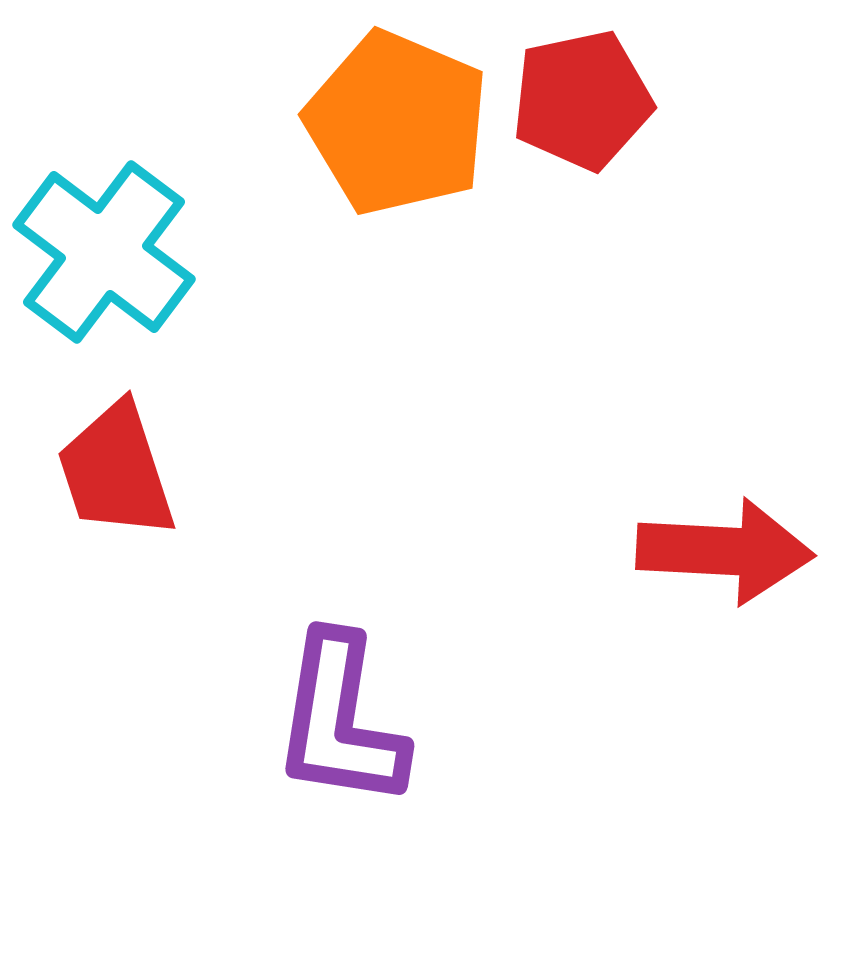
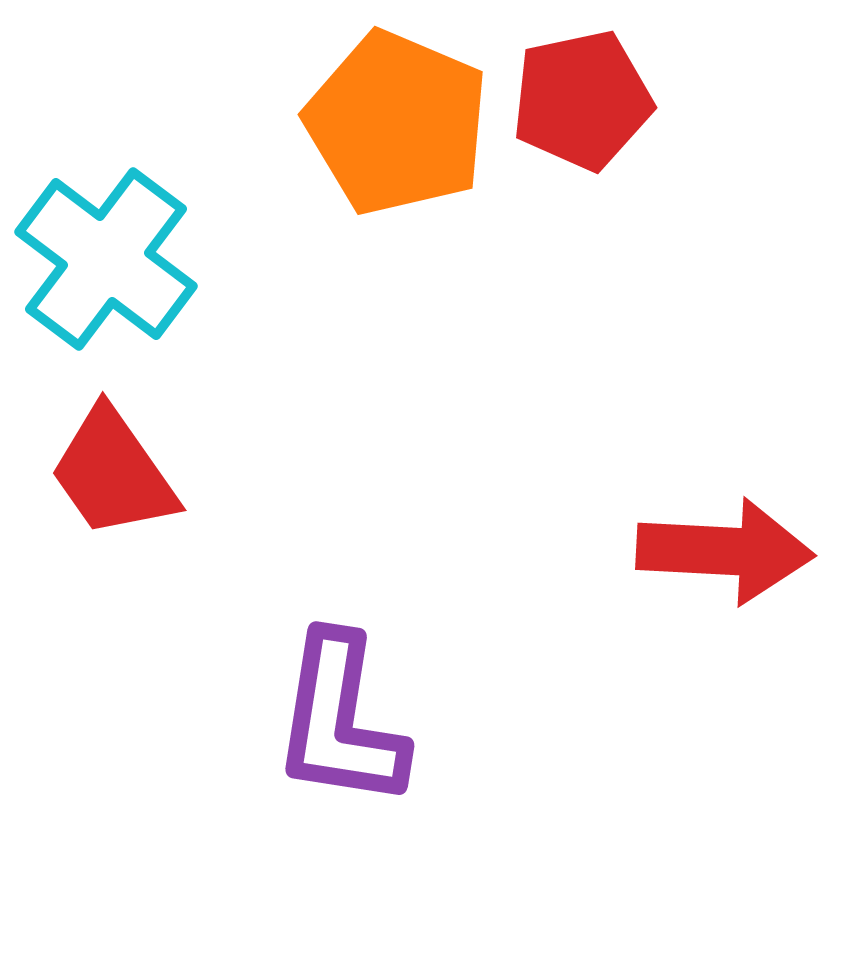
cyan cross: moved 2 px right, 7 px down
red trapezoid: moved 3 px left, 2 px down; rotated 17 degrees counterclockwise
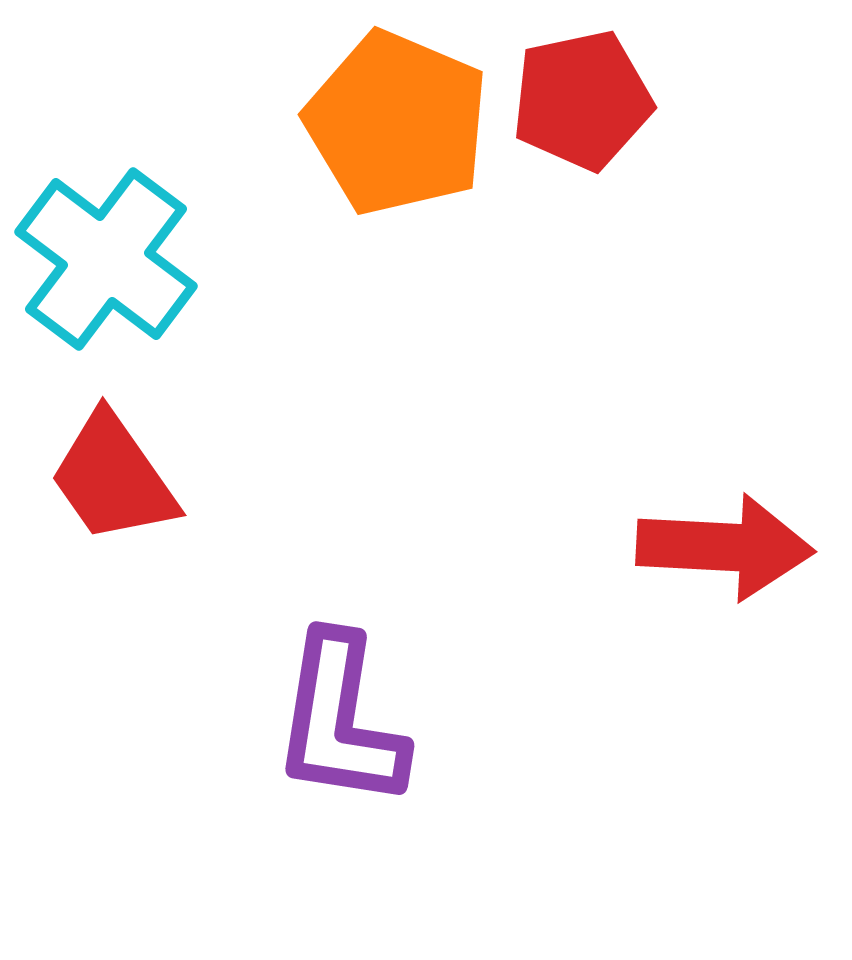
red trapezoid: moved 5 px down
red arrow: moved 4 px up
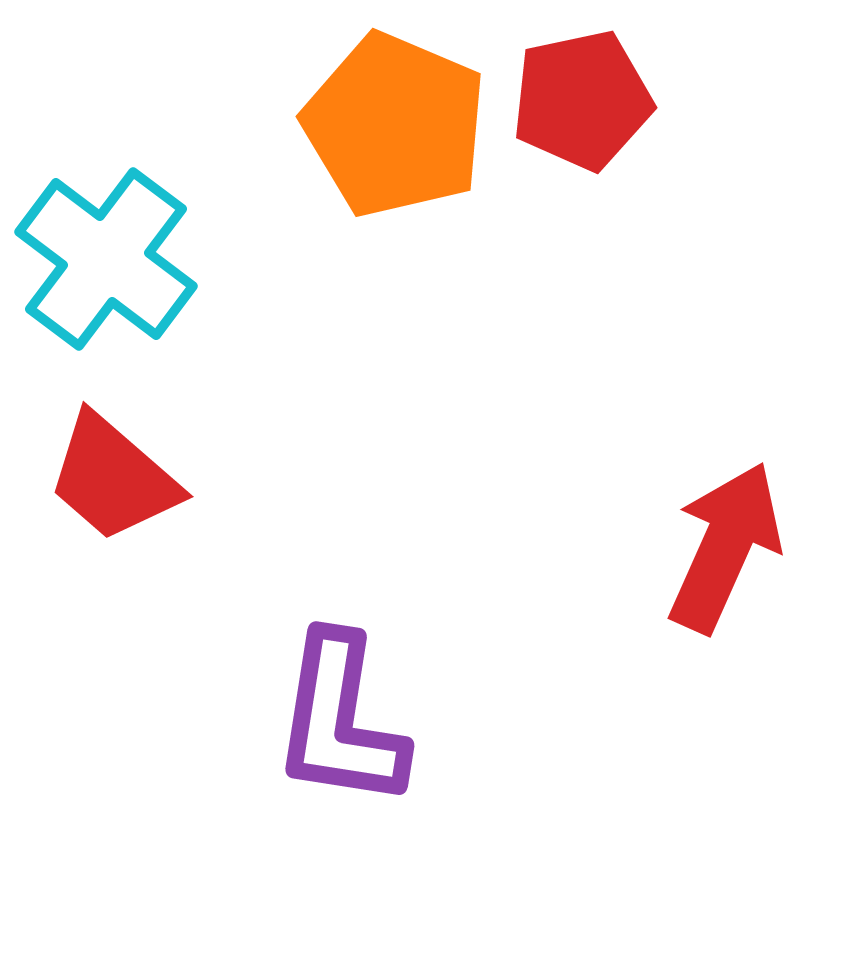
orange pentagon: moved 2 px left, 2 px down
red trapezoid: rotated 14 degrees counterclockwise
red arrow: rotated 69 degrees counterclockwise
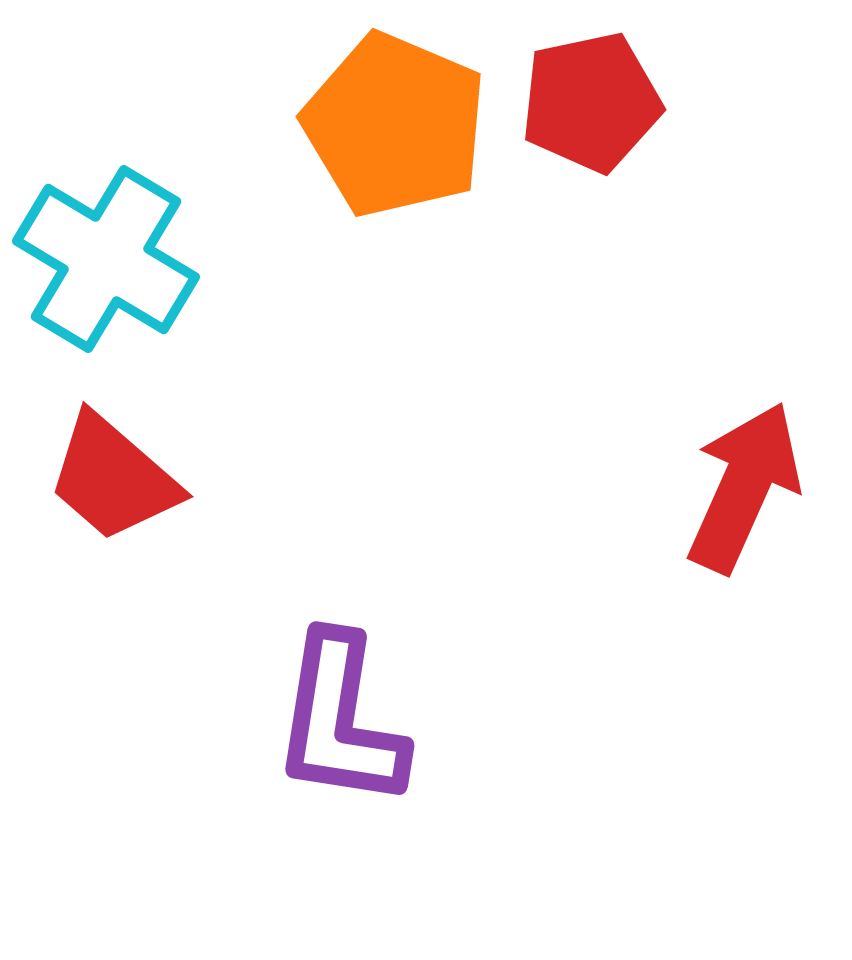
red pentagon: moved 9 px right, 2 px down
cyan cross: rotated 6 degrees counterclockwise
red arrow: moved 19 px right, 60 px up
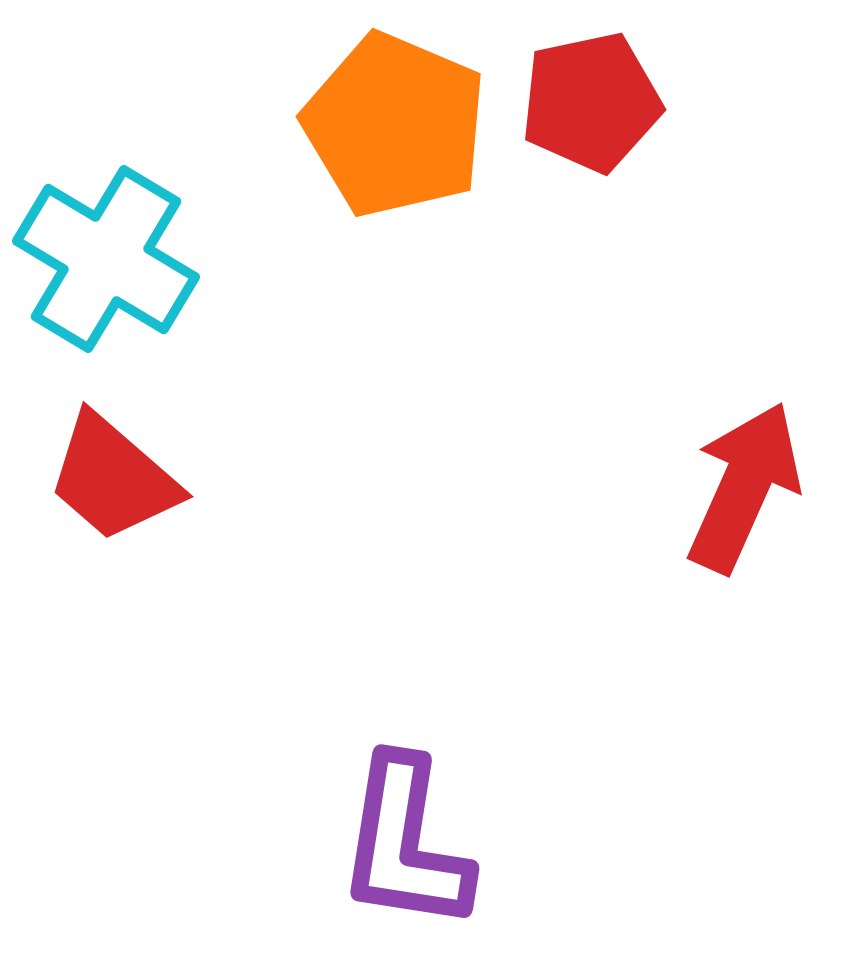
purple L-shape: moved 65 px right, 123 px down
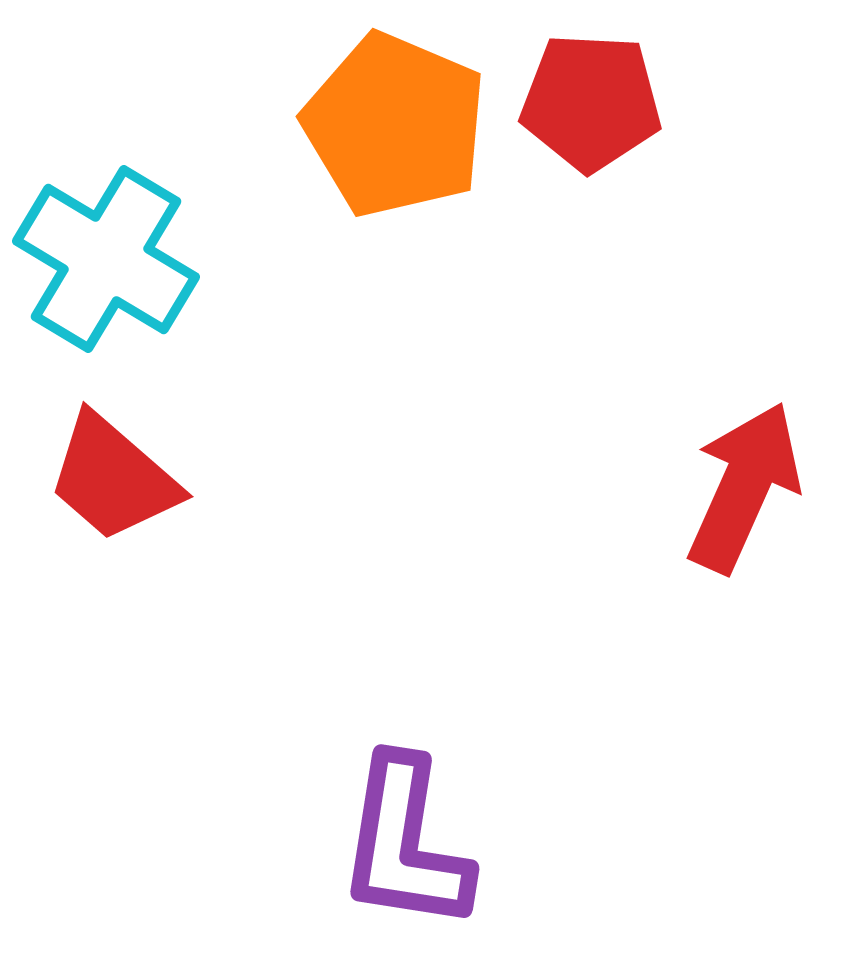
red pentagon: rotated 15 degrees clockwise
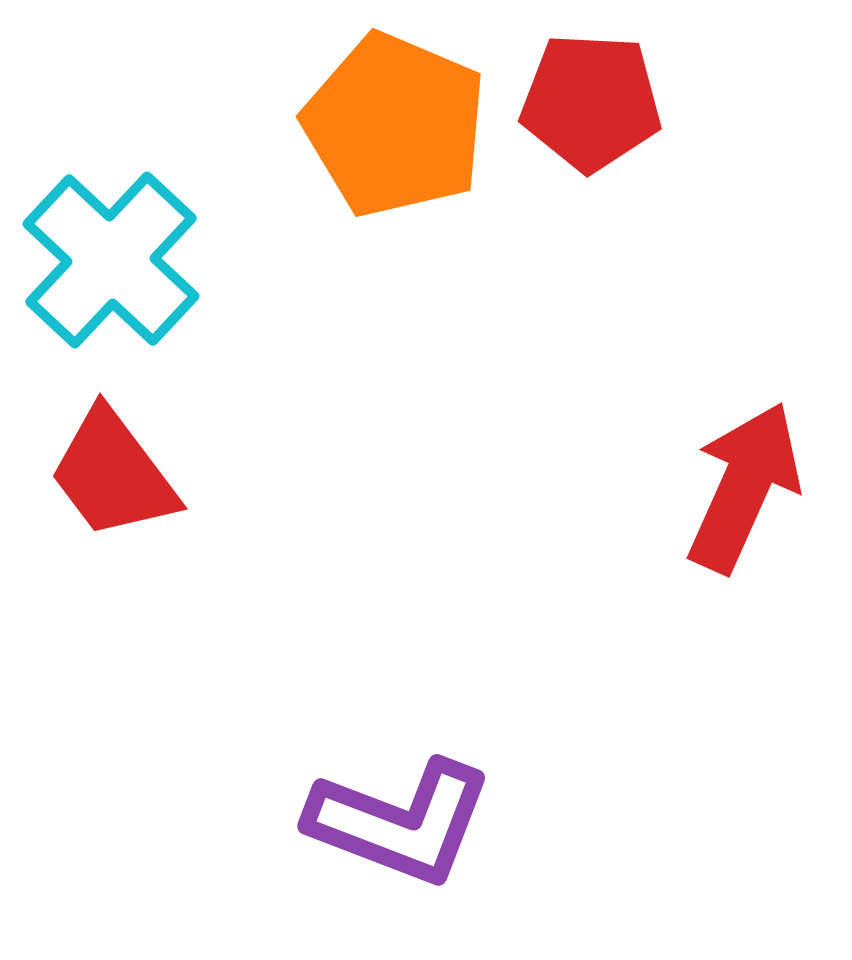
cyan cross: moved 5 px right, 1 px down; rotated 12 degrees clockwise
red trapezoid: moved 4 px up; rotated 12 degrees clockwise
purple L-shape: moved 5 px left, 22 px up; rotated 78 degrees counterclockwise
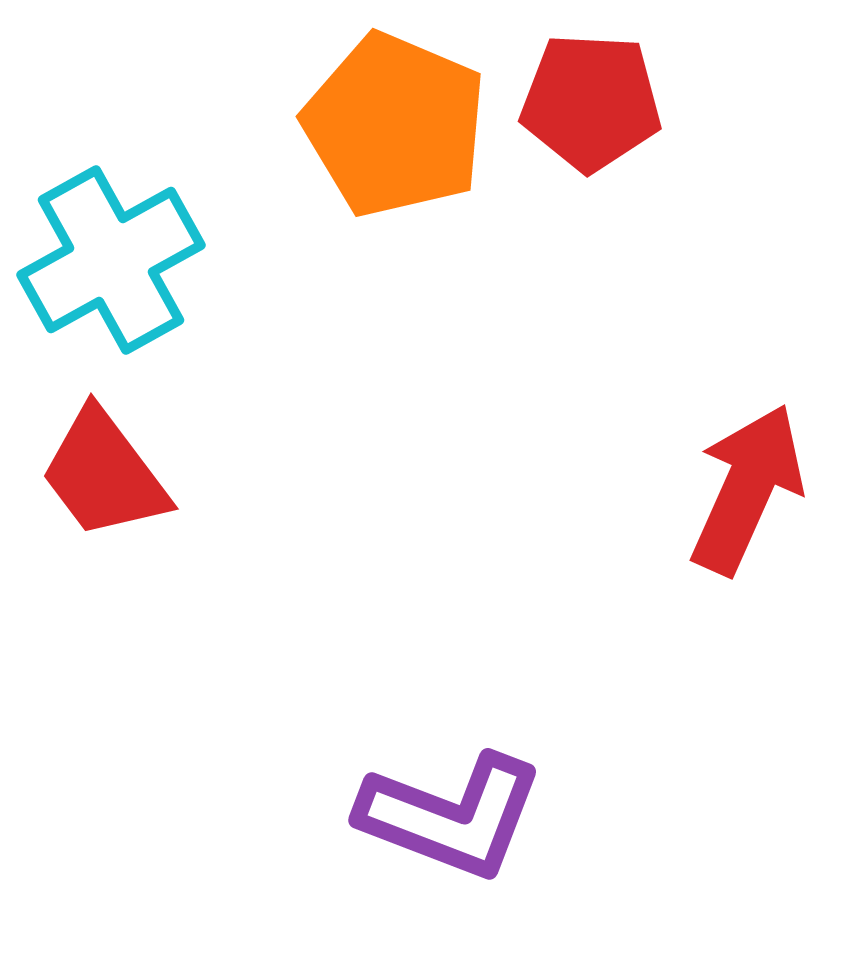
cyan cross: rotated 18 degrees clockwise
red trapezoid: moved 9 px left
red arrow: moved 3 px right, 2 px down
purple L-shape: moved 51 px right, 6 px up
